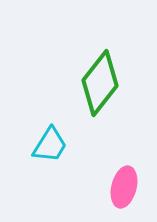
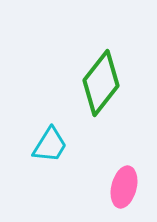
green diamond: moved 1 px right
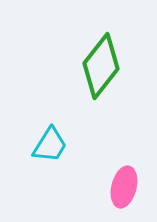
green diamond: moved 17 px up
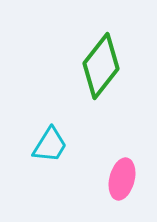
pink ellipse: moved 2 px left, 8 px up
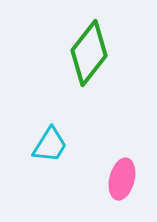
green diamond: moved 12 px left, 13 px up
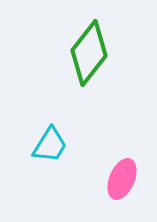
pink ellipse: rotated 9 degrees clockwise
